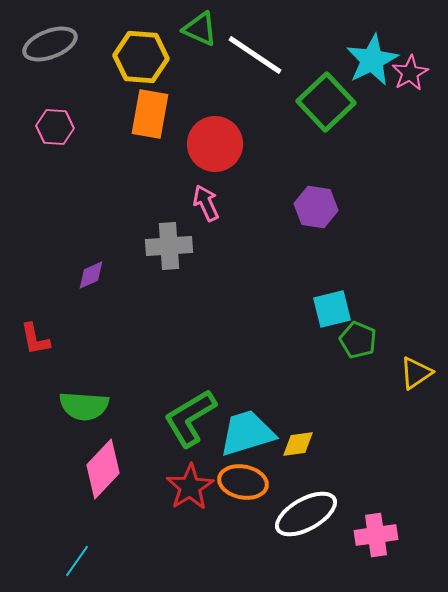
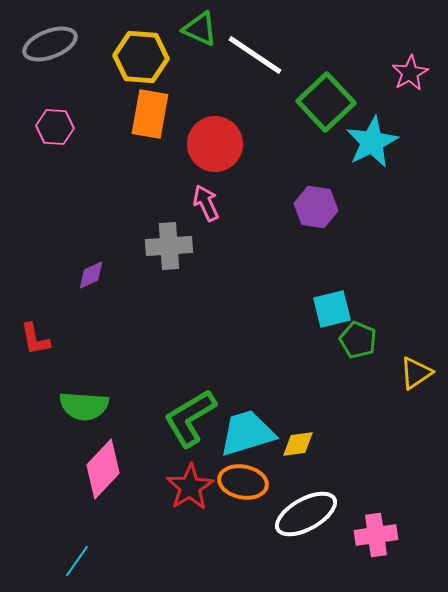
cyan star: moved 82 px down
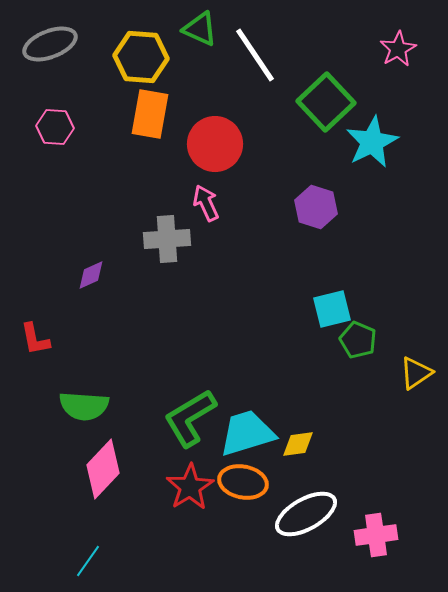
white line: rotated 22 degrees clockwise
pink star: moved 12 px left, 24 px up
purple hexagon: rotated 9 degrees clockwise
gray cross: moved 2 px left, 7 px up
cyan line: moved 11 px right
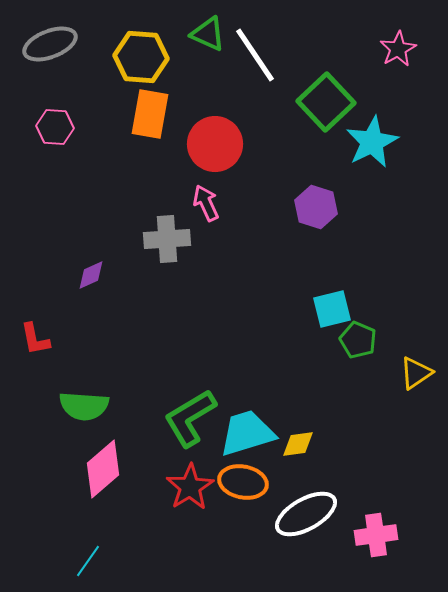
green triangle: moved 8 px right, 5 px down
pink diamond: rotated 6 degrees clockwise
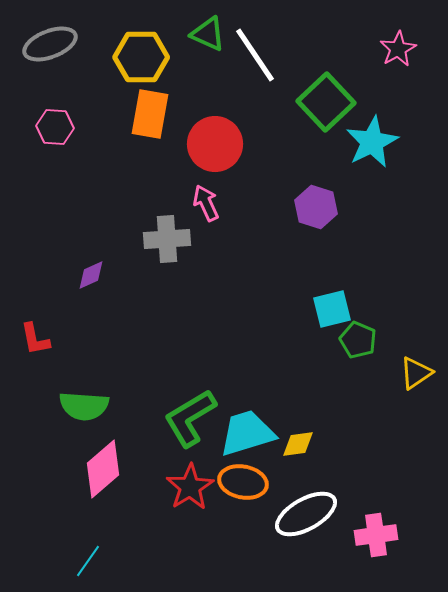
yellow hexagon: rotated 4 degrees counterclockwise
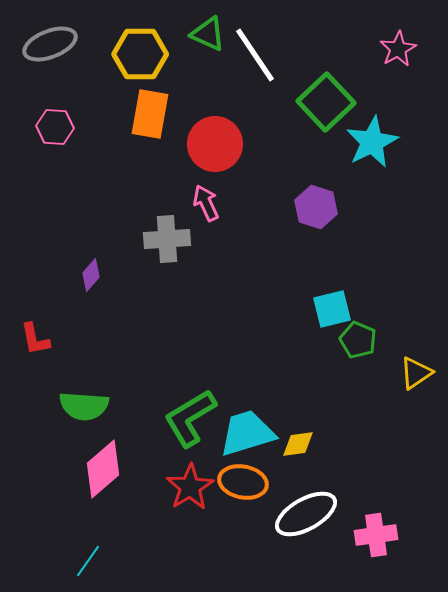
yellow hexagon: moved 1 px left, 3 px up
purple diamond: rotated 24 degrees counterclockwise
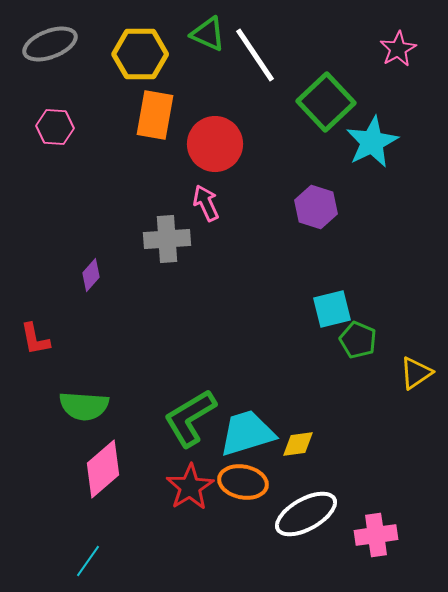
orange rectangle: moved 5 px right, 1 px down
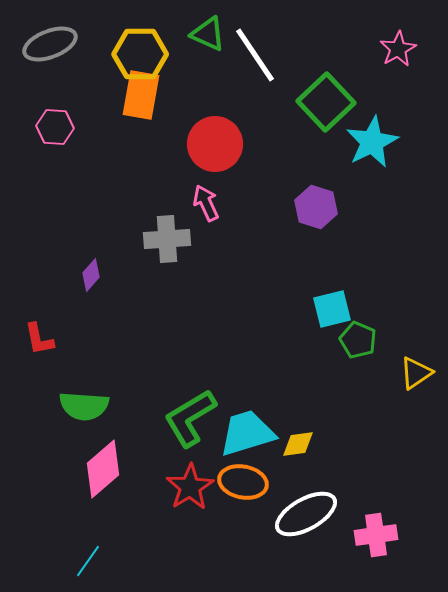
orange rectangle: moved 14 px left, 20 px up
red L-shape: moved 4 px right
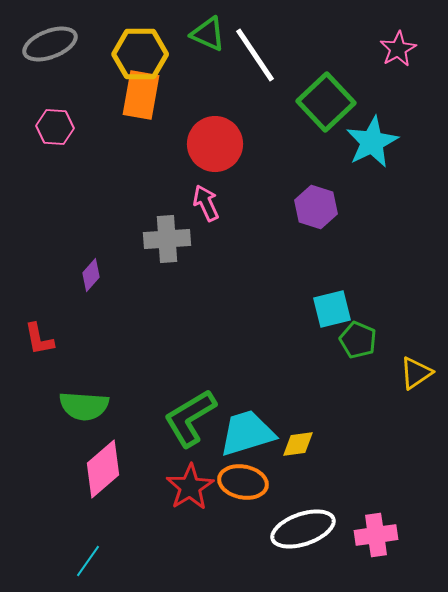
white ellipse: moved 3 px left, 15 px down; rotated 10 degrees clockwise
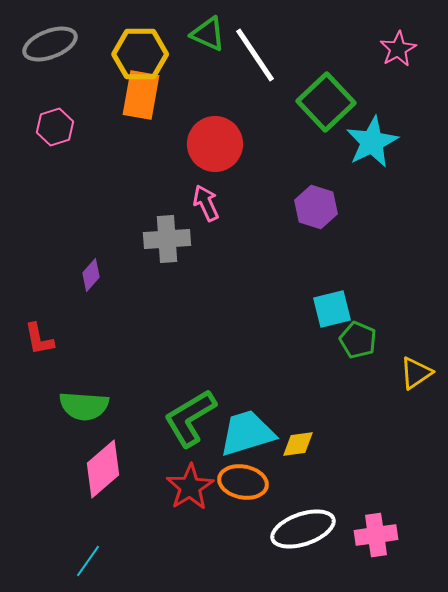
pink hexagon: rotated 21 degrees counterclockwise
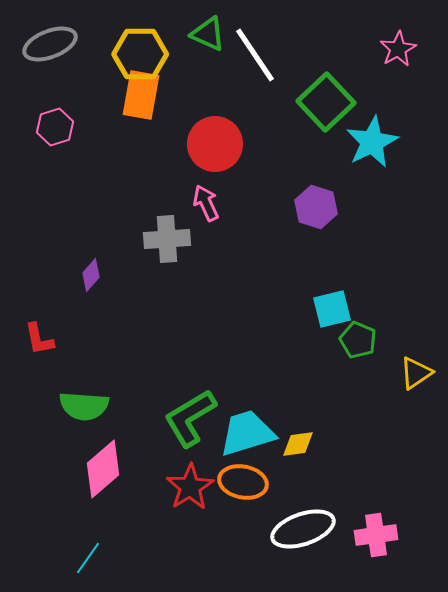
cyan line: moved 3 px up
